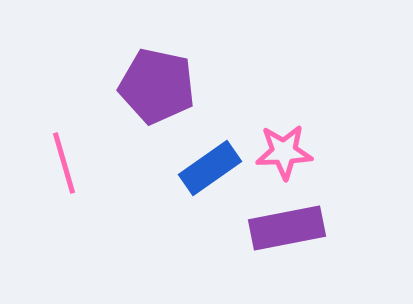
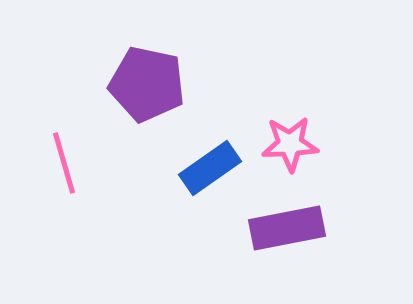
purple pentagon: moved 10 px left, 2 px up
pink star: moved 6 px right, 8 px up
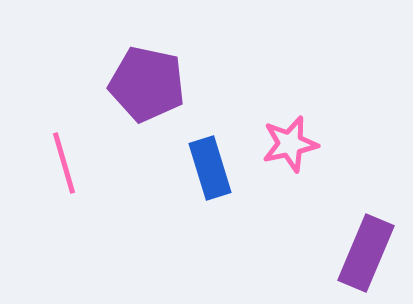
pink star: rotated 10 degrees counterclockwise
blue rectangle: rotated 72 degrees counterclockwise
purple rectangle: moved 79 px right, 25 px down; rotated 56 degrees counterclockwise
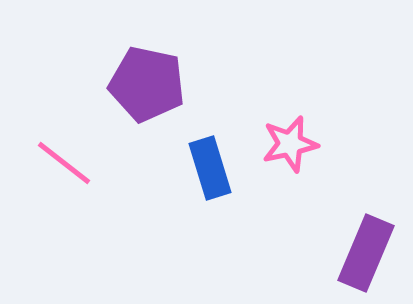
pink line: rotated 36 degrees counterclockwise
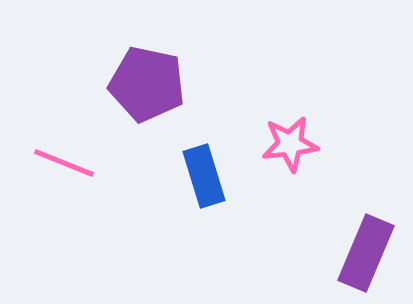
pink star: rotated 6 degrees clockwise
pink line: rotated 16 degrees counterclockwise
blue rectangle: moved 6 px left, 8 px down
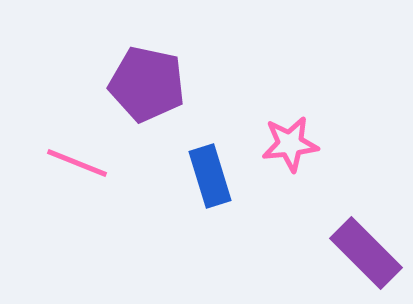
pink line: moved 13 px right
blue rectangle: moved 6 px right
purple rectangle: rotated 68 degrees counterclockwise
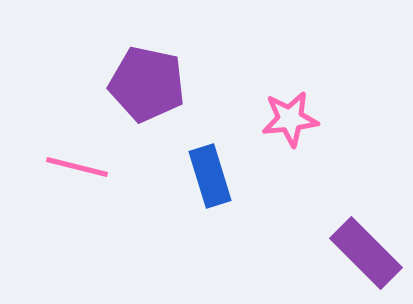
pink star: moved 25 px up
pink line: moved 4 px down; rotated 8 degrees counterclockwise
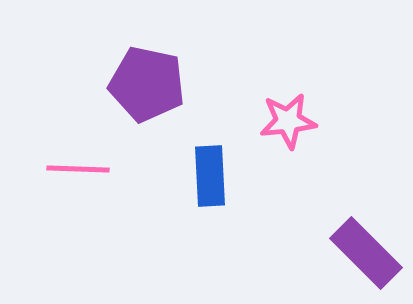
pink star: moved 2 px left, 2 px down
pink line: moved 1 px right, 2 px down; rotated 12 degrees counterclockwise
blue rectangle: rotated 14 degrees clockwise
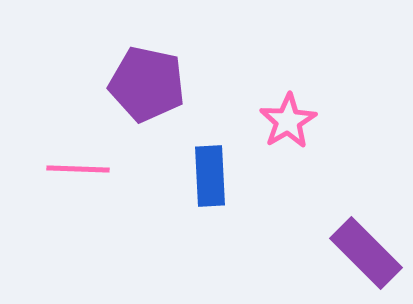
pink star: rotated 24 degrees counterclockwise
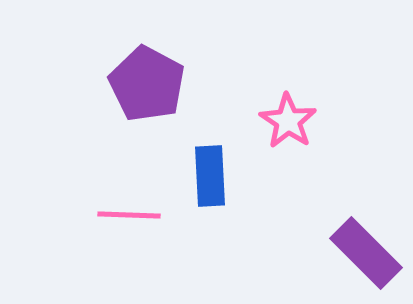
purple pentagon: rotated 16 degrees clockwise
pink star: rotated 8 degrees counterclockwise
pink line: moved 51 px right, 46 px down
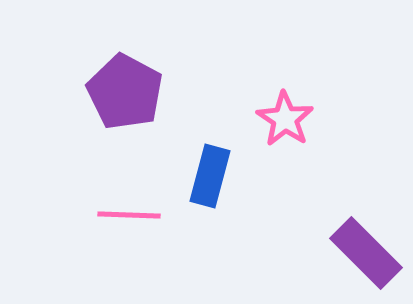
purple pentagon: moved 22 px left, 8 px down
pink star: moved 3 px left, 2 px up
blue rectangle: rotated 18 degrees clockwise
